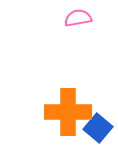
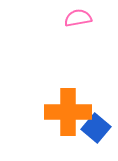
blue square: moved 2 px left
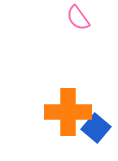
pink semicircle: rotated 116 degrees counterclockwise
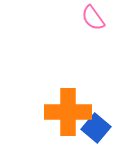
pink semicircle: moved 15 px right
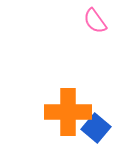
pink semicircle: moved 2 px right, 3 px down
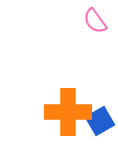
blue square: moved 4 px right, 7 px up; rotated 20 degrees clockwise
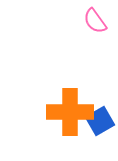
orange cross: moved 2 px right
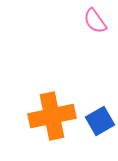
orange cross: moved 18 px left, 4 px down; rotated 12 degrees counterclockwise
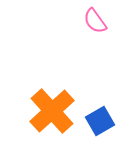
orange cross: moved 5 px up; rotated 30 degrees counterclockwise
